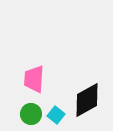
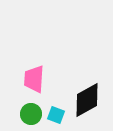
cyan square: rotated 18 degrees counterclockwise
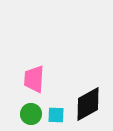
black diamond: moved 1 px right, 4 px down
cyan square: rotated 18 degrees counterclockwise
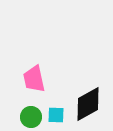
pink trapezoid: rotated 16 degrees counterclockwise
green circle: moved 3 px down
